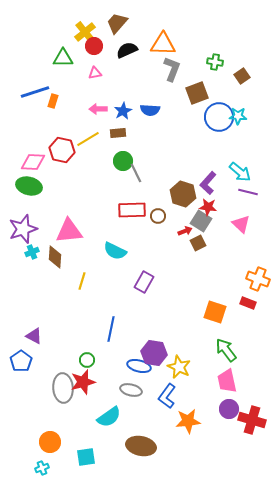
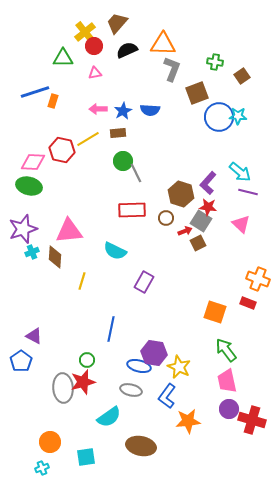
brown hexagon at (183, 194): moved 2 px left
brown circle at (158, 216): moved 8 px right, 2 px down
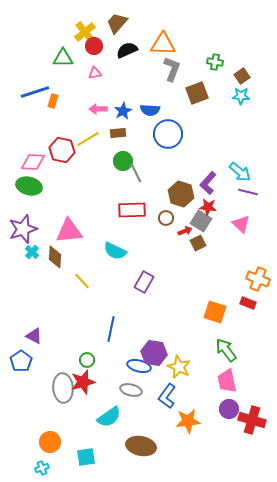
cyan star at (238, 116): moved 3 px right, 20 px up
blue circle at (219, 117): moved 51 px left, 17 px down
cyan cross at (32, 252): rotated 24 degrees counterclockwise
yellow line at (82, 281): rotated 60 degrees counterclockwise
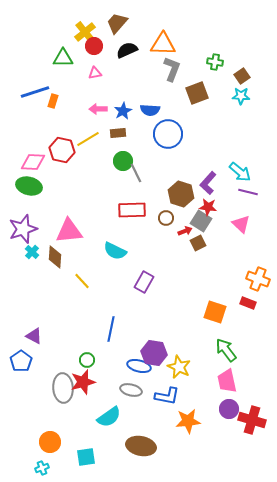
blue L-shape at (167, 396): rotated 115 degrees counterclockwise
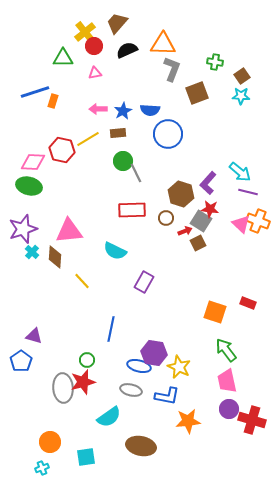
red star at (208, 207): moved 2 px right, 2 px down
orange cross at (258, 279): moved 58 px up
purple triangle at (34, 336): rotated 12 degrees counterclockwise
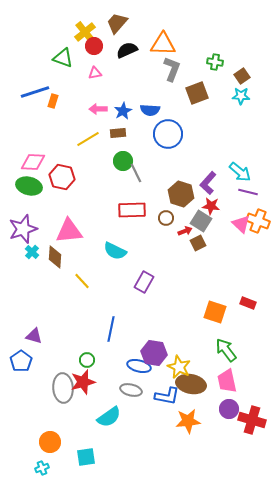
green triangle at (63, 58): rotated 20 degrees clockwise
red hexagon at (62, 150): moved 27 px down
red star at (210, 209): moved 1 px right, 3 px up
brown ellipse at (141, 446): moved 50 px right, 62 px up
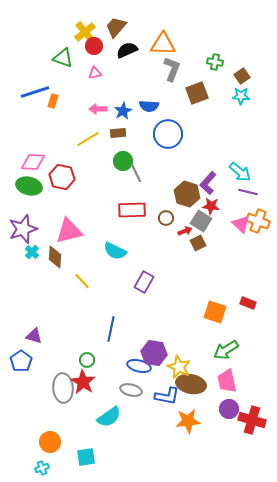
brown trapezoid at (117, 23): moved 1 px left, 4 px down
blue semicircle at (150, 110): moved 1 px left, 4 px up
brown hexagon at (181, 194): moved 6 px right
pink triangle at (69, 231): rotated 8 degrees counterclockwise
green arrow at (226, 350): rotated 85 degrees counterclockwise
red star at (83, 382): rotated 25 degrees counterclockwise
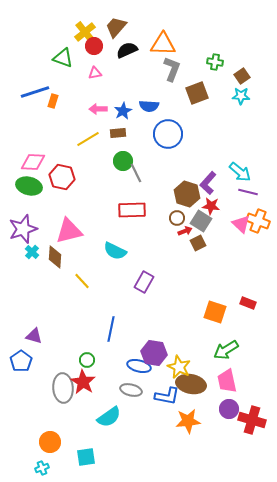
brown circle at (166, 218): moved 11 px right
